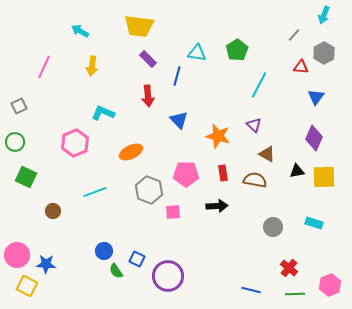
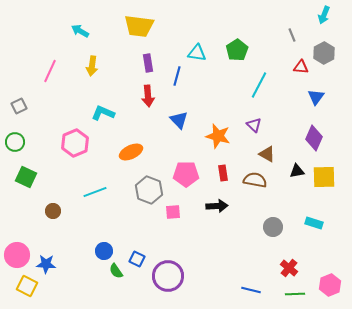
gray line at (294, 35): moved 2 px left; rotated 64 degrees counterclockwise
purple rectangle at (148, 59): moved 4 px down; rotated 36 degrees clockwise
pink line at (44, 67): moved 6 px right, 4 px down
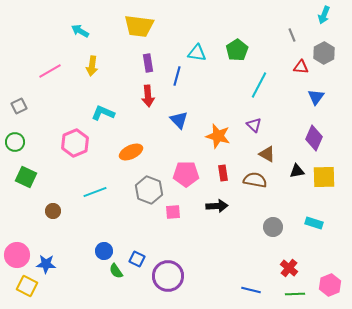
pink line at (50, 71): rotated 35 degrees clockwise
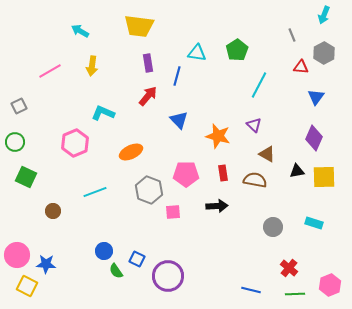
red arrow at (148, 96): rotated 135 degrees counterclockwise
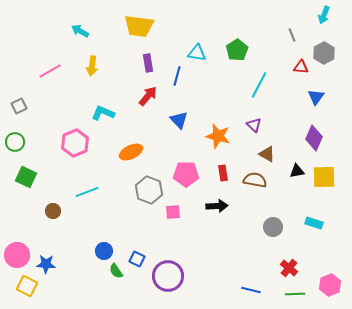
cyan line at (95, 192): moved 8 px left
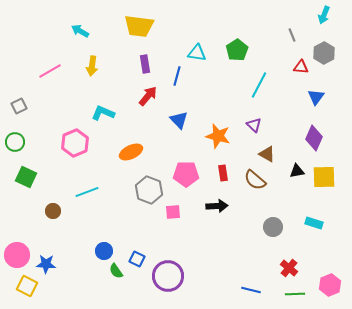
purple rectangle at (148, 63): moved 3 px left, 1 px down
brown semicircle at (255, 180): rotated 150 degrees counterclockwise
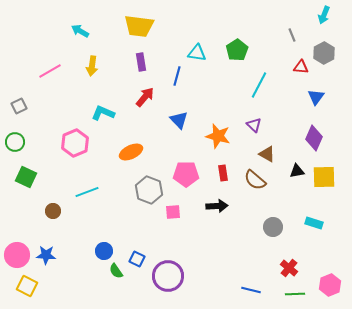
purple rectangle at (145, 64): moved 4 px left, 2 px up
red arrow at (148, 96): moved 3 px left, 1 px down
blue star at (46, 264): moved 9 px up
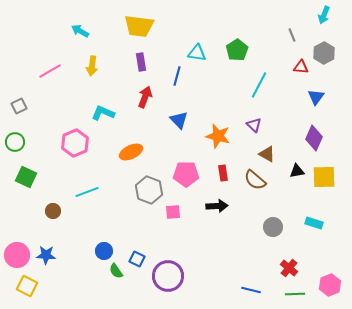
red arrow at (145, 97): rotated 20 degrees counterclockwise
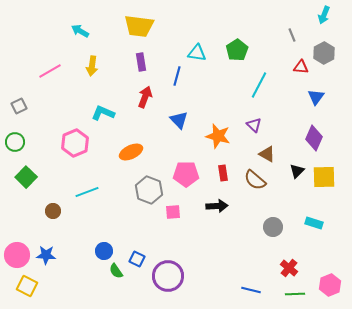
black triangle at (297, 171): rotated 35 degrees counterclockwise
green square at (26, 177): rotated 20 degrees clockwise
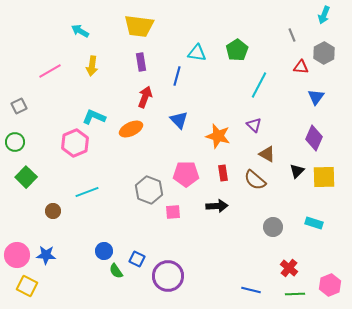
cyan L-shape at (103, 113): moved 9 px left, 4 px down
orange ellipse at (131, 152): moved 23 px up
